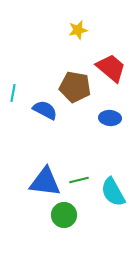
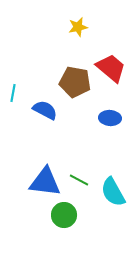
yellow star: moved 3 px up
brown pentagon: moved 5 px up
green line: rotated 42 degrees clockwise
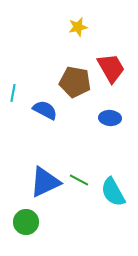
red trapezoid: rotated 20 degrees clockwise
blue triangle: rotated 32 degrees counterclockwise
green circle: moved 38 px left, 7 px down
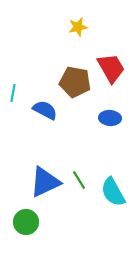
green line: rotated 30 degrees clockwise
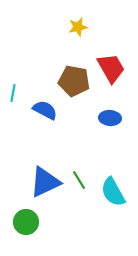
brown pentagon: moved 1 px left, 1 px up
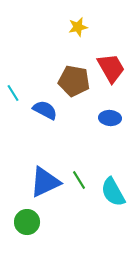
cyan line: rotated 42 degrees counterclockwise
green circle: moved 1 px right
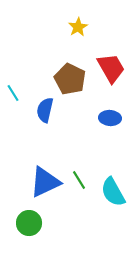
yellow star: rotated 18 degrees counterclockwise
brown pentagon: moved 4 px left, 2 px up; rotated 16 degrees clockwise
blue semicircle: rotated 105 degrees counterclockwise
green circle: moved 2 px right, 1 px down
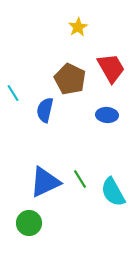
blue ellipse: moved 3 px left, 3 px up
green line: moved 1 px right, 1 px up
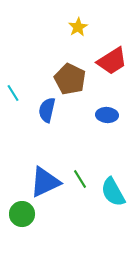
red trapezoid: moved 1 px right, 7 px up; rotated 88 degrees clockwise
blue semicircle: moved 2 px right
green circle: moved 7 px left, 9 px up
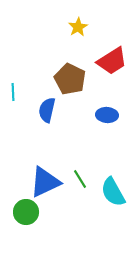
cyan line: moved 1 px up; rotated 30 degrees clockwise
green circle: moved 4 px right, 2 px up
